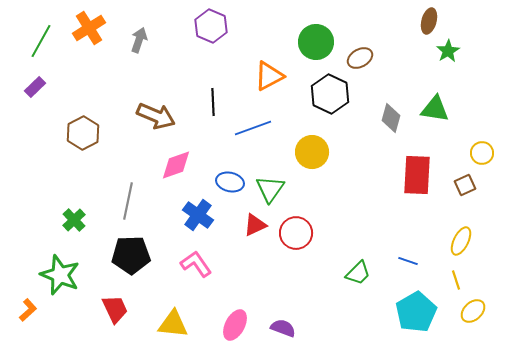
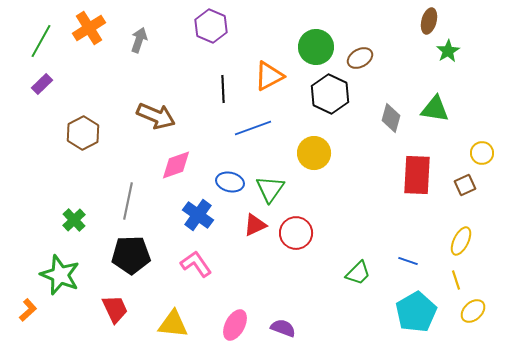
green circle at (316, 42): moved 5 px down
purple rectangle at (35, 87): moved 7 px right, 3 px up
black line at (213, 102): moved 10 px right, 13 px up
yellow circle at (312, 152): moved 2 px right, 1 px down
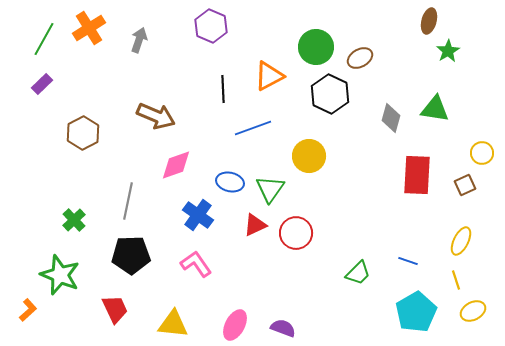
green line at (41, 41): moved 3 px right, 2 px up
yellow circle at (314, 153): moved 5 px left, 3 px down
yellow ellipse at (473, 311): rotated 15 degrees clockwise
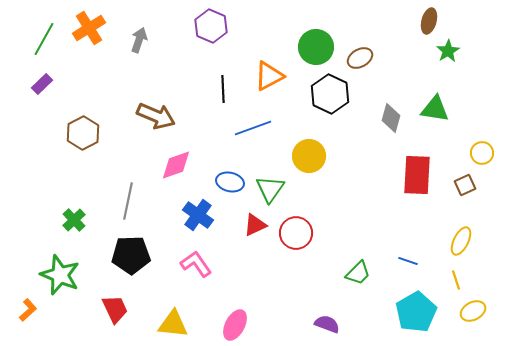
purple semicircle at (283, 328): moved 44 px right, 4 px up
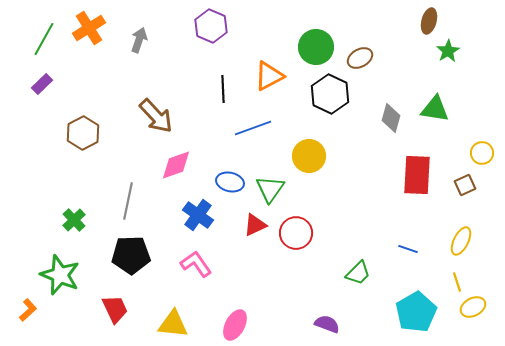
brown arrow at (156, 116): rotated 24 degrees clockwise
blue line at (408, 261): moved 12 px up
yellow line at (456, 280): moved 1 px right, 2 px down
yellow ellipse at (473, 311): moved 4 px up
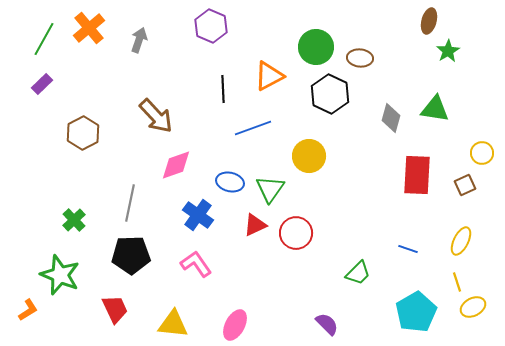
orange cross at (89, 28): rotated 8 degrees counterclockwise
brown ellipse at (360, 58): rotated 35 degrees clockwise
gray line at (128, 201): moved 2 px right, 2 px down
orange L-shape at (28, 310): rotated 10 degrees clockwise
purple semicircle at (327, 324): rotated 25 degrees clockwise
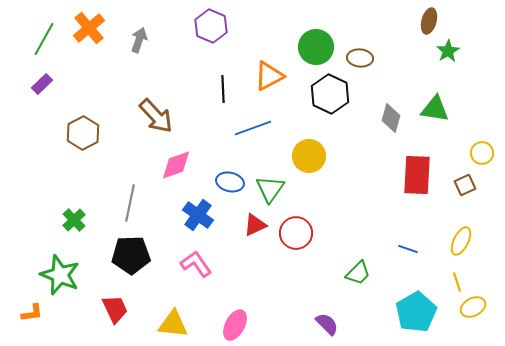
orange L-shape at (28, 310): moved 4 px right, 3 px down; rotated 25 degrees clockwise
